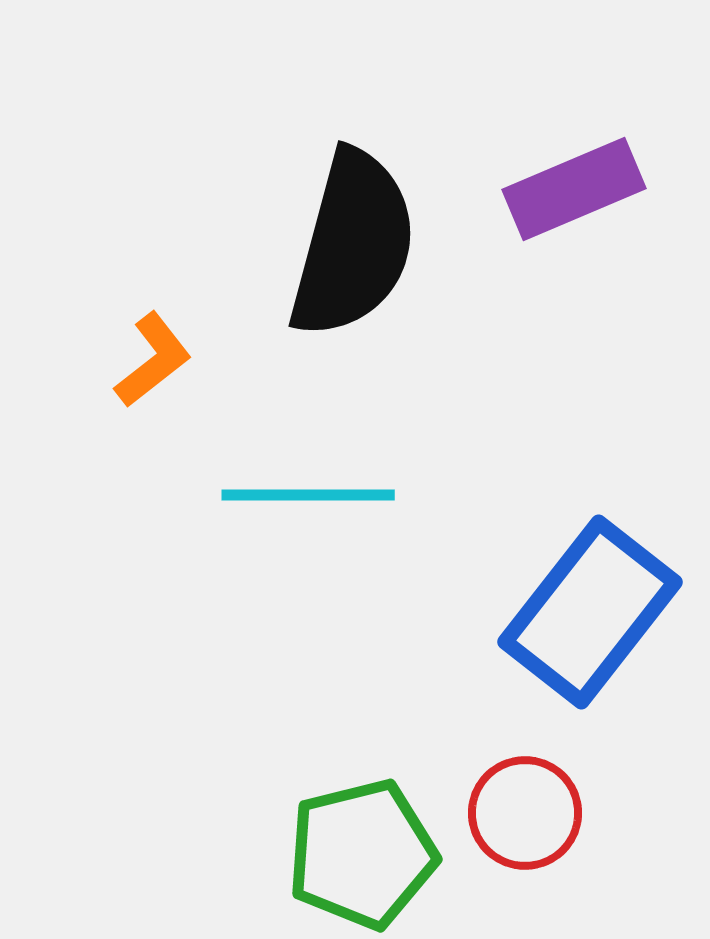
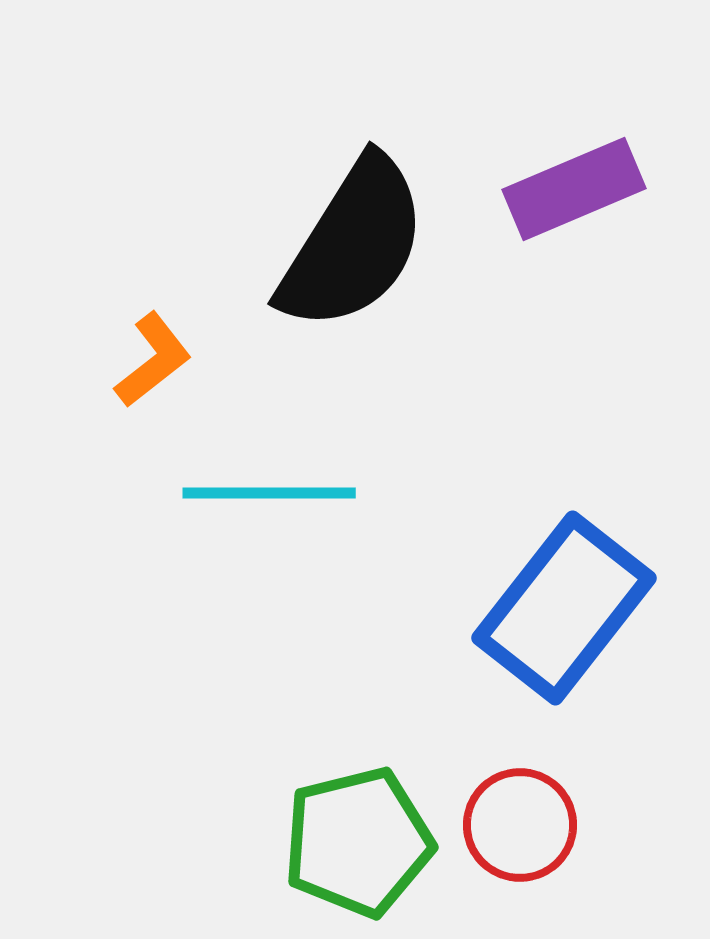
black semicircle: rotated 17 degrees clockwise
cyan line: moved 39 px left, 2 px up
blue rectangle: moved 26 px left, 4 px up
red circle: moved 5 px left, 12 px down
green pentagon: moved 4 px left, 12 px up
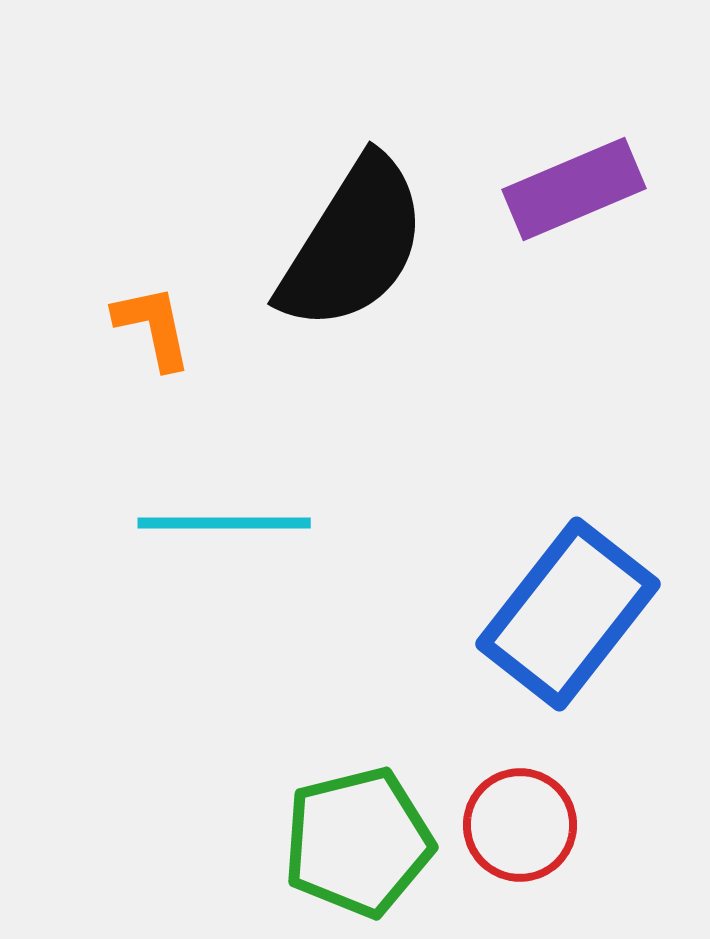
orange L-shape: moved 33 px up; rotated 64 degrees counterclockwise
cyan line: moved 45 px left, 30 px down
blue rectangle: moved 4 px right, 6 px down
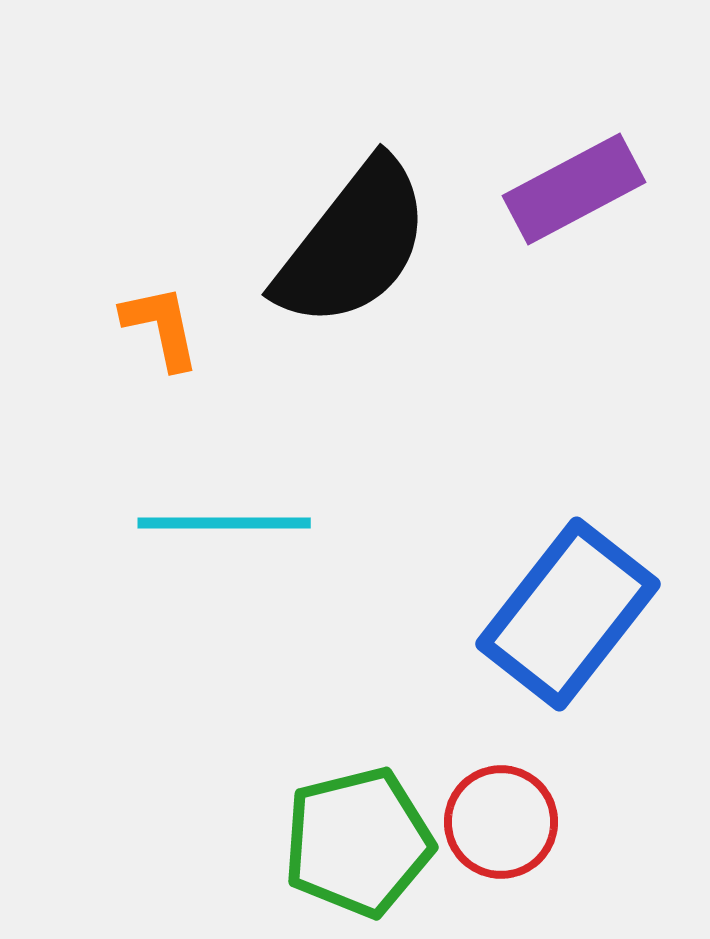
purple rectangle: rotated 5 degrees counterclockwise
black semicircle: rotated 6 degrees clockwise
orange L-shape: moved 8 px right
red circle: moved 19 px left, 3 px up
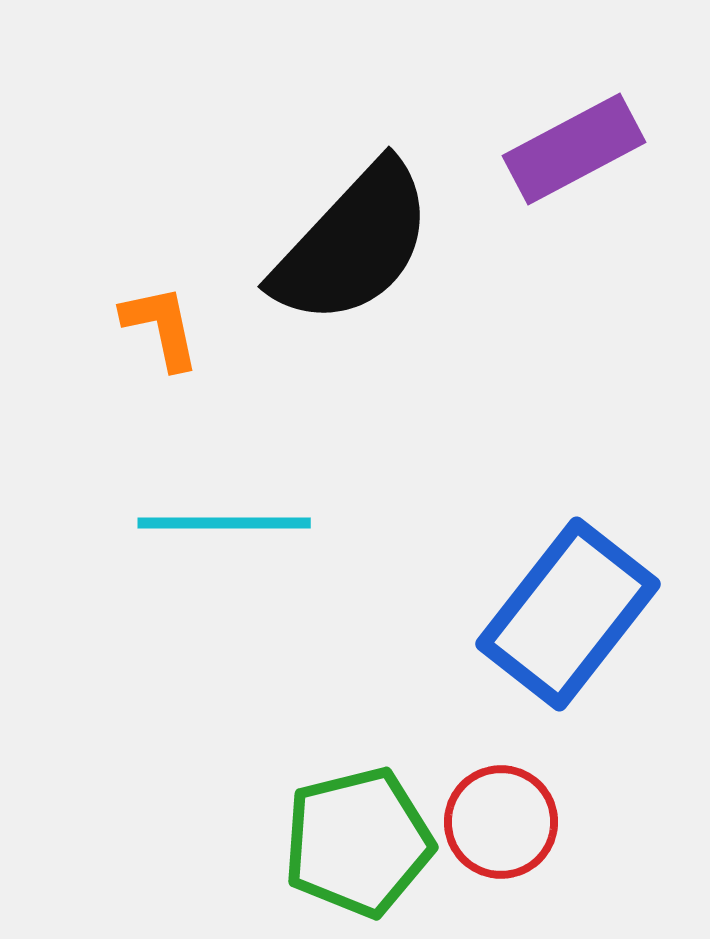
purple rectangle: moved 40 px up
black semicircle: rotated 5 degrees clockwise
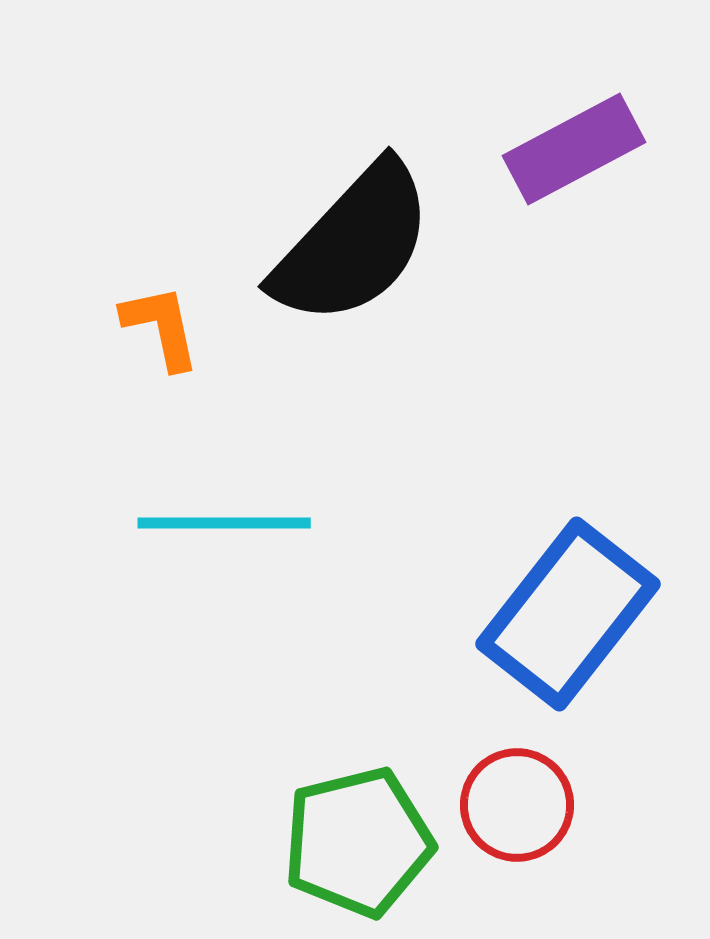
red circle: moved 16 px right, 17 px up
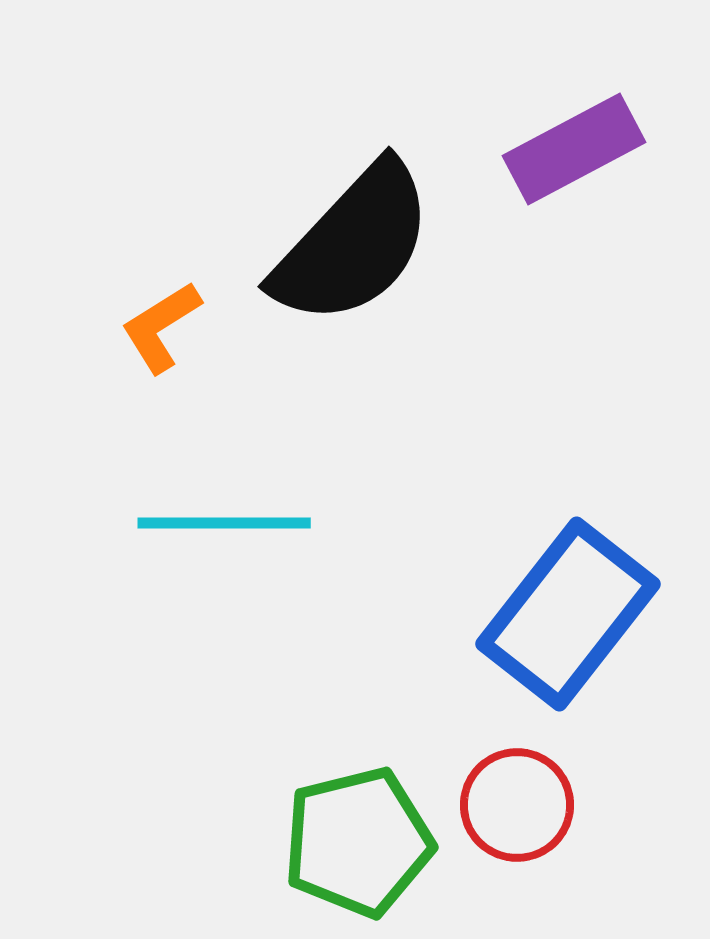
orange L-shape: rotated 110 degrees counterclockwise
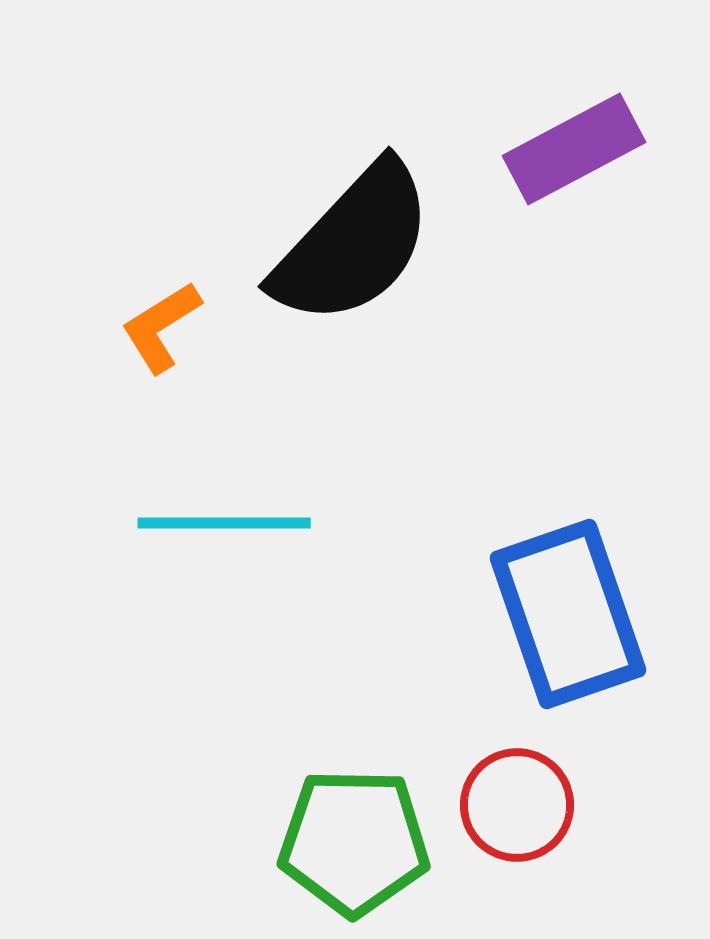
blue rectangle: rotated 57 degrees counterclockwise
green pentagon: moved 4 px left; rotated 15 degrees clockwise
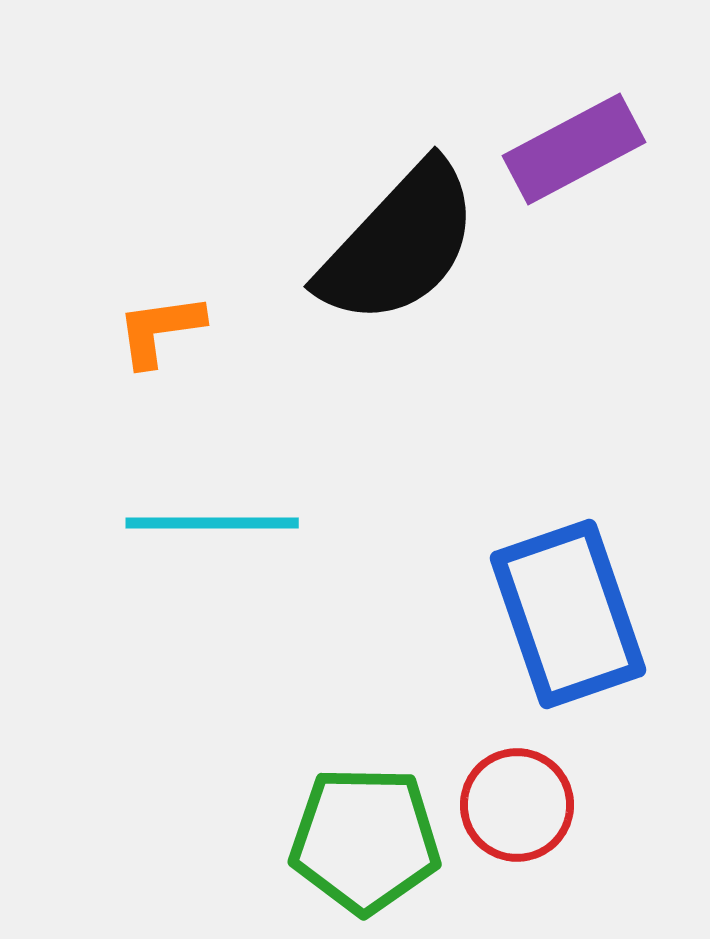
black semicircle: moved 46 px right
orange L-shape: moved 1 px left, 3 px down; rotated 24 degrees clockwise
cyan line: moved 12 px left
green pentagon: moved 11 px right, 2 px up
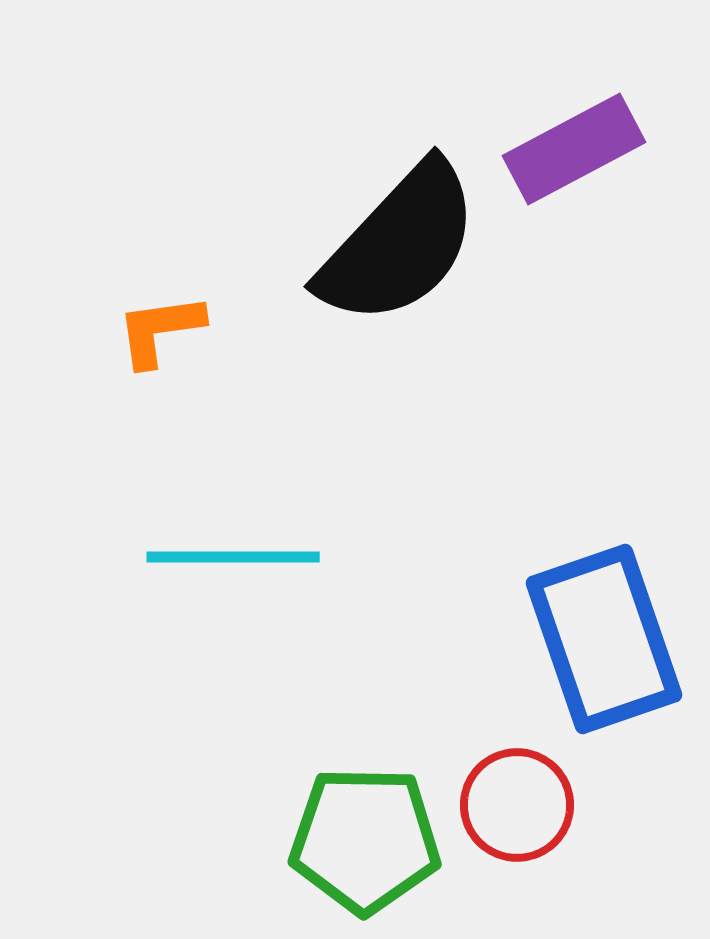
cyan line: moved 21 px right, 34 px down
blue rectangle: moved 36 px right, 25 px down
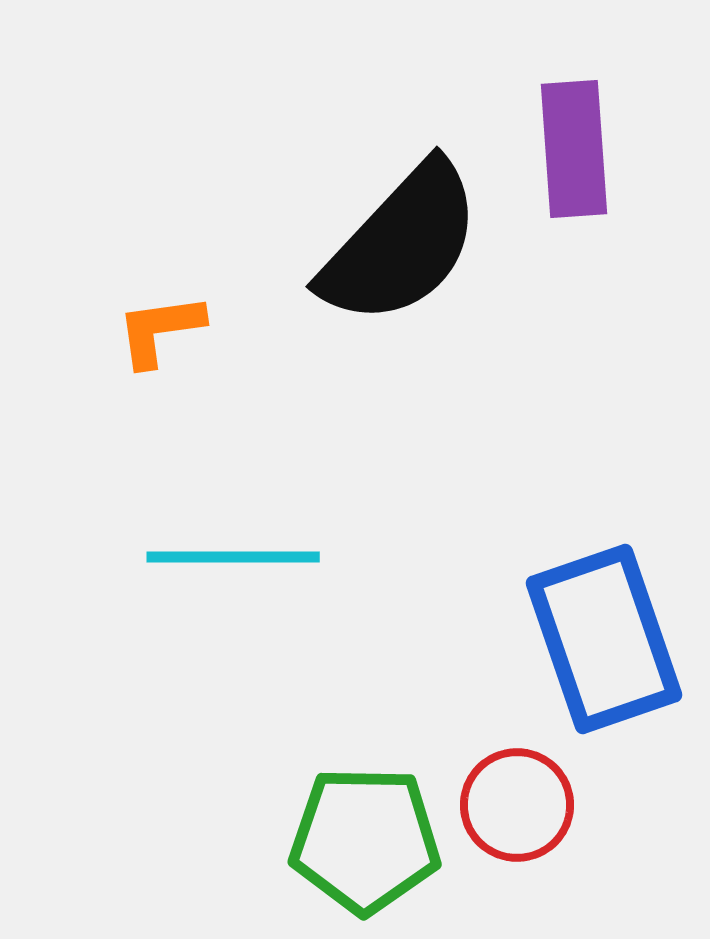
purple rectangle: rotated 66 degrees counterclockwise
black semicircle: moved 2 px right
